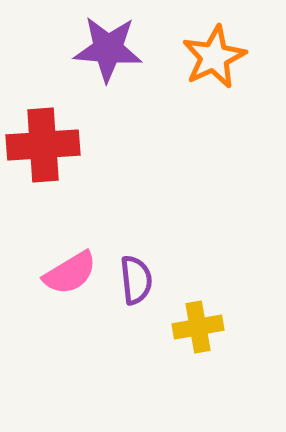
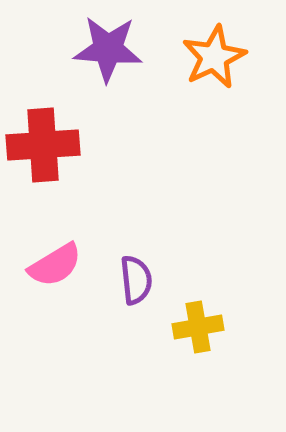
pink semicircle: moved 15 px left, 8 px up
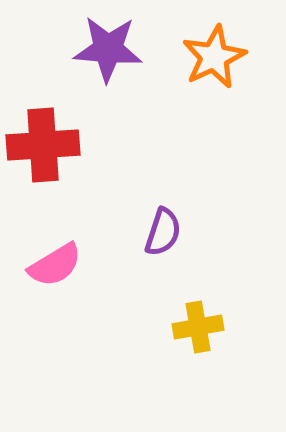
purple semicircle: moved 27 px right, 48 px up; rotated 24 degrees clockwise
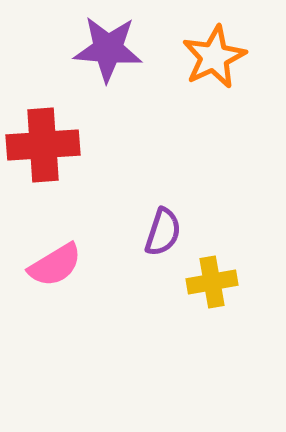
yellow cross: moved 14 px right, 45 px up
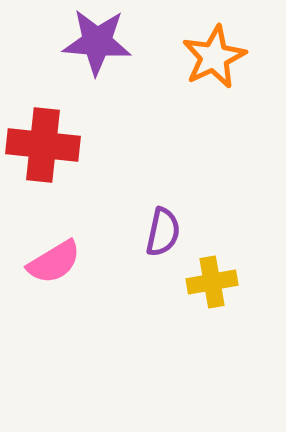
purple star: moved 11 px left, 7 px up
red cross: rotated 10 degrees clockwise
purple semicircle: rotated 6 degrees counterclockwise
pink semicircle: moved 1 px left, 3 px up
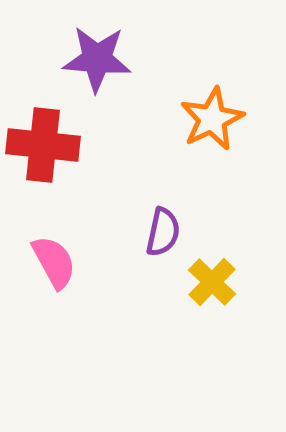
purple star: moved 17 px down
orange star: moved 2 px left, 62 px down
pink semicircle: rotated 88 degrees counterclockwise
yellow cross: rotated 36 degrees counterclockwise
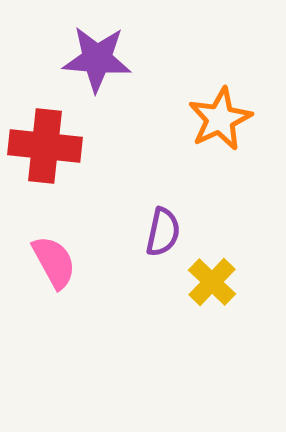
orange star: moved 8 px right
red cross: moved 2 px right, 1 px down
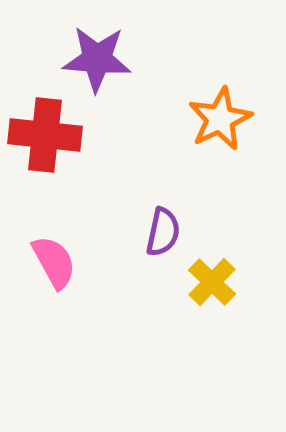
red cross: moved 11 px up
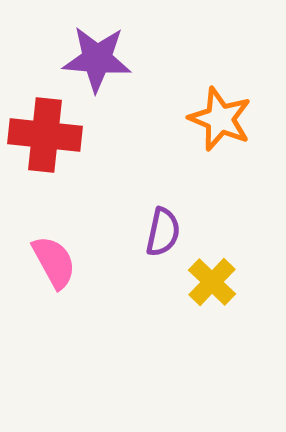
orange star: rotated 24 degrees counterclockwise
